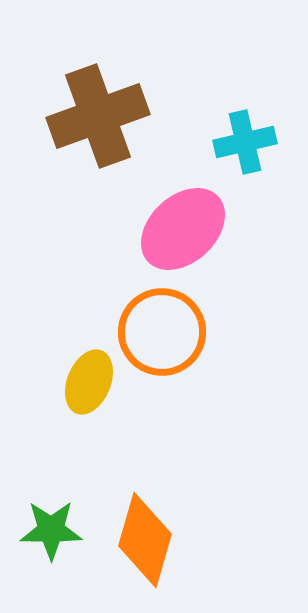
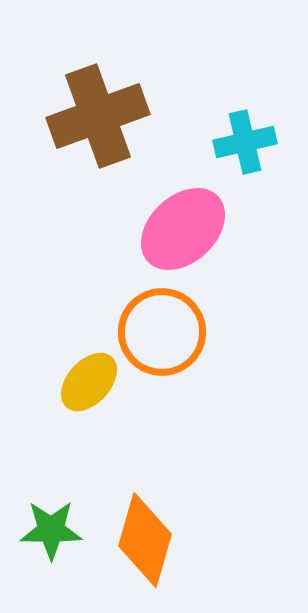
yellow ellipse: rotated 20 degrees clockwise
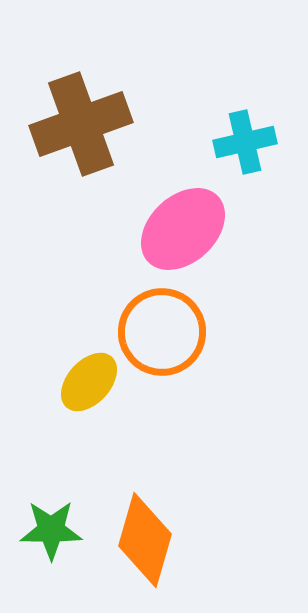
brown cross: moved 17 px left, 8 px down
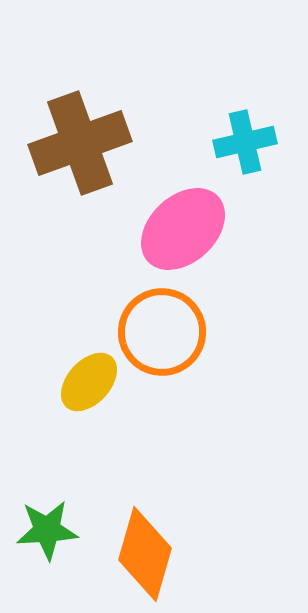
brown cross: moved 1 px left, 19 px down
green star: moved 4 px left; rotated 4 degrees counterclockwise
orange diamond: moved 14 px down
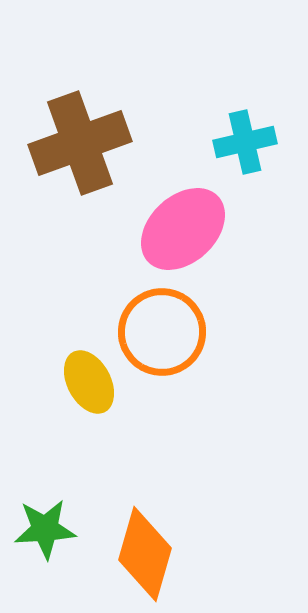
yellow ellipse: rotated 70 degrees counterclockwise
green star: moved 2 px left, 1 px up
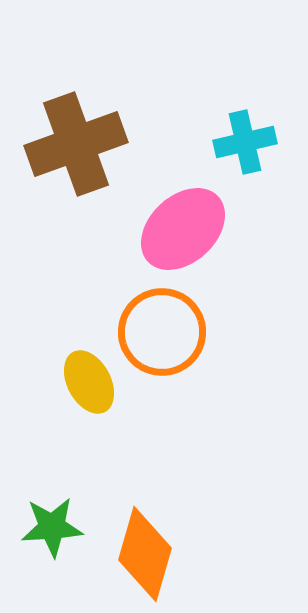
brown cross: moved 4 px left, 1 px down
green star: moved 7 px right, 2 px up
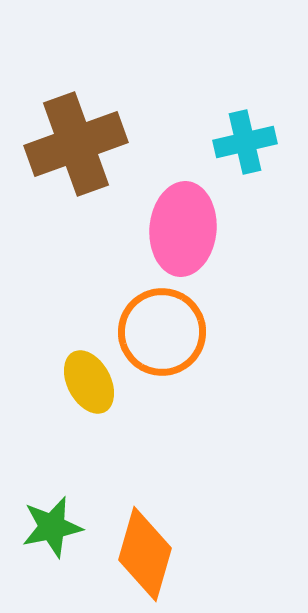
pink ellipse: rotated 42 degrees counterclockwise
green star: rotated 8 degrees counterclockwise
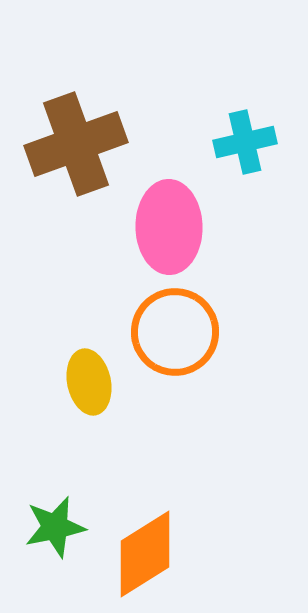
pink ellipse: moved 14 px left, 2 px up; rotated 6 degrees counterclockwise
orange circle: moved 13 px right
yellow ellipse: rotated 16 degrees clockwise
green star: moved 3 px right
orange diamond: rotated 42 degrees clockwise
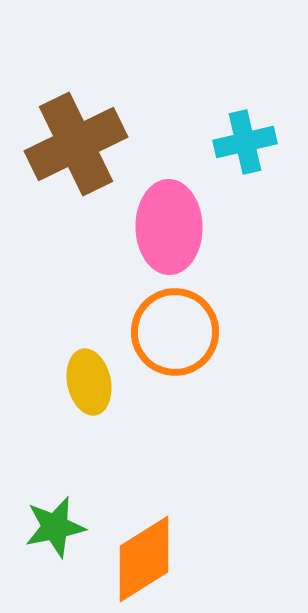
brown cross: rotated 6 degrees counterclockwise
orange diamond: moved 1 px left, 5 px down
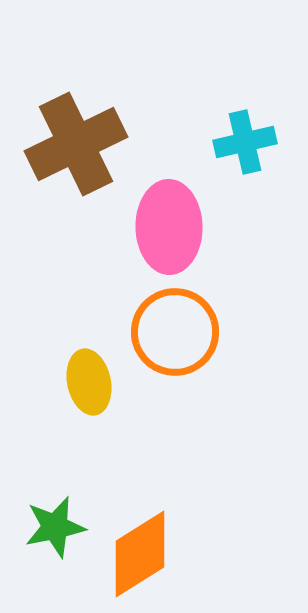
orange diamond: moved 4 px left, 5 px up
